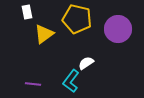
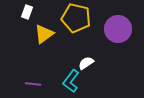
white rectangle: rotated 32 degrees clockwise
yellow pentagon: moved 1 px left, 1 px up
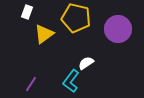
purple line: moved 2 px left; rotated 63 degrees counterclockwise
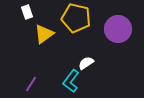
white rectangle: rotated 40 degrees counterclockwise
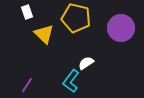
purple circle: moved 3 px right, 1 px up
yellow triangle: rotated 40 degrees counterclockwise
purple line: moved 4 px left, 1 px down
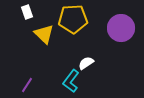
yellow pentagon: moved 3 px left, 1 px down; rotated 16 degrees counterclockwise
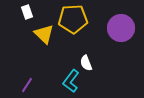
white semicircle: rotated 77 degrees counterclockwise
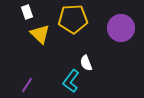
yellow triangle: moved 4 px left
